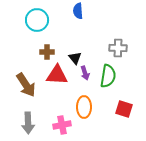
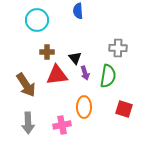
red triangle: rotated 10 degrees counterclockwise
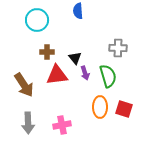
green semicircle: rotated 25 degrees counterclockwise
brown arrow: moved 2 px left
orange ellipse: moved 16 px right
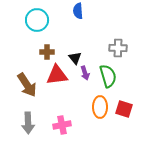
brown arrow: moved 3 px right
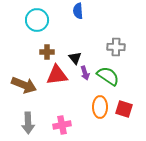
gray cross: moved 2 px left, 1 px up
green semicircle: rotated 40 degrees counterclockwise
brown arrow: moved 3 px left; rotated 35 degrees counterclockwise
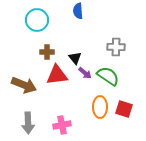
purple arrow: rotated 32 degrees counterclockwise
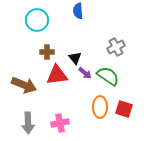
gray cross: rotated 30 degrees counterclockwise
pink cross: moved 2 px left, 2 px up
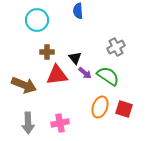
orange ellipse: rotated 20 degrees clockwise
